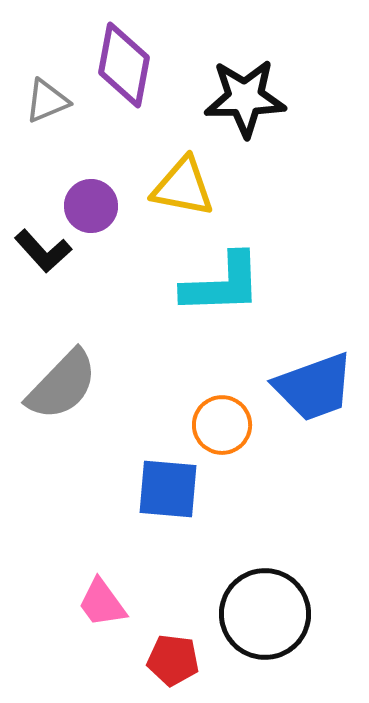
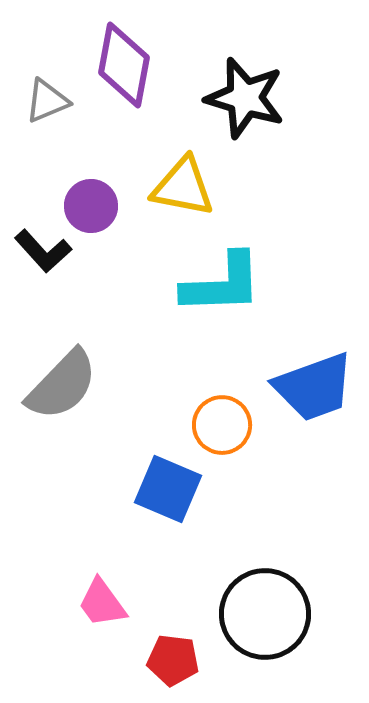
black star: rotated 18 degrees clockwise
blue square: rotated 18 degrees clockwise
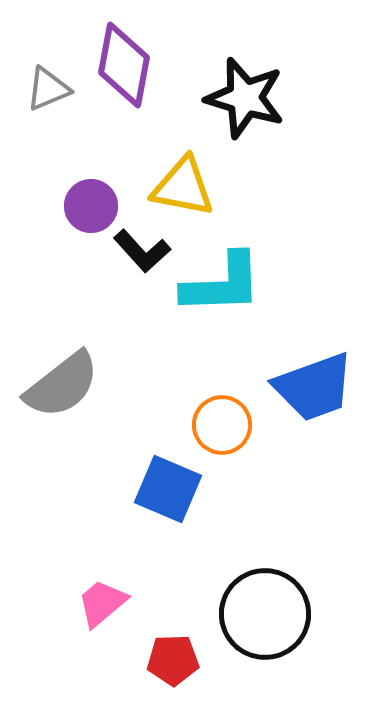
gray triangle: moved 1 px right, 12 px up
black L-shape: moved 99 px right
gray semicircle: rotated 8 degrees clockwise
pink trapezoid: rotated 86 degrees clockwise
red pentagon: rotated 9 degrees counterclockwise
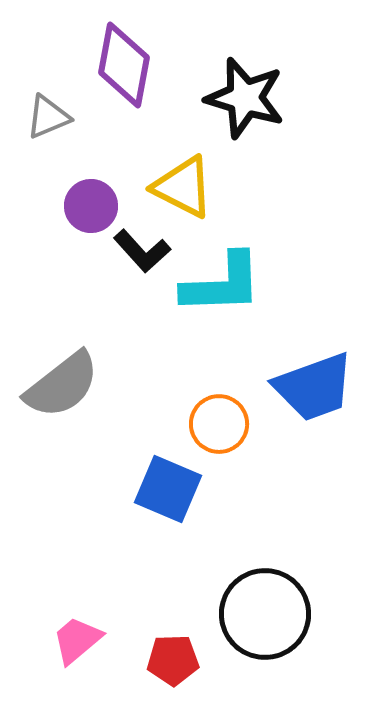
gray triangle: moved 28 px down
yellow triangle: rotated 16 degrees clockwise
orange circle: moved 3 px left, 1 px up
pink trapezoid: moved 25 px left, 37 px down
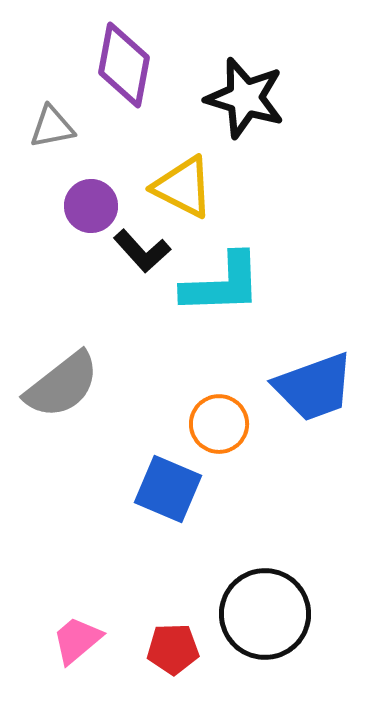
gray triangle: moved 4 px right, 10 px down; rotated 12 degrees clockwise
red pentagon: moved 11 px up
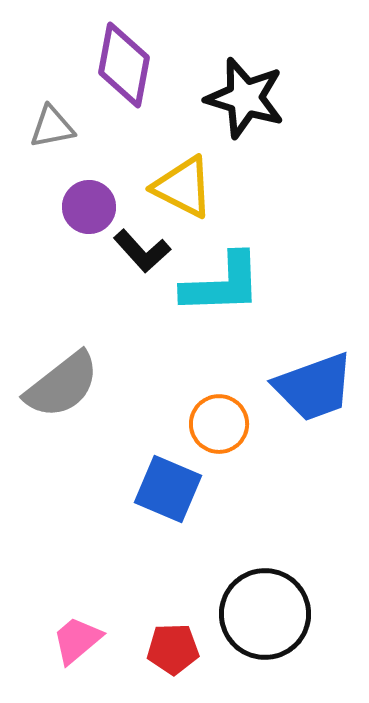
purple circle: moved 2 px left, 1 px down
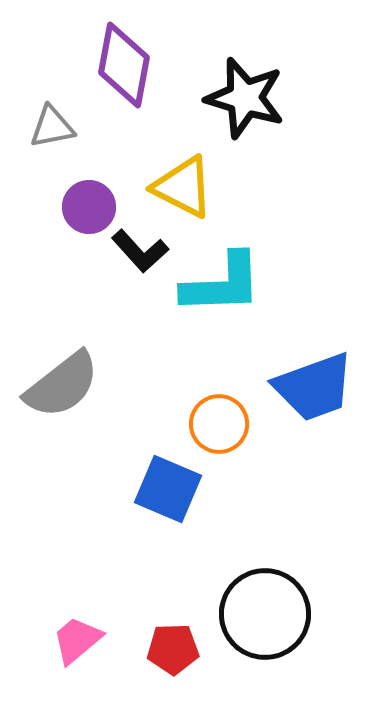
black L-shape: moved 2 px left
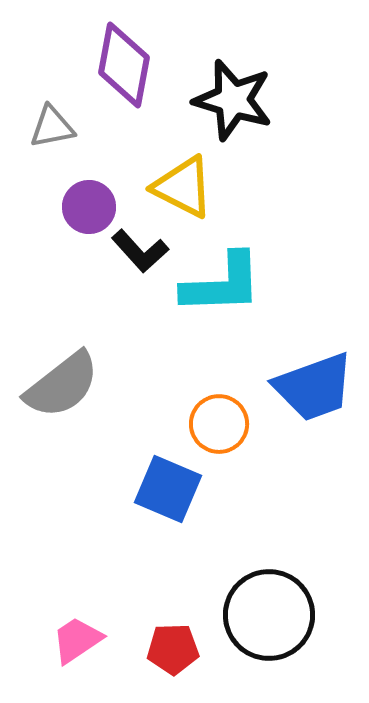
black star: moved 12 px left, 2 px down
black circle: moved 4 px right, 1 px down
pink trapezoid: rotated 6 degrees clockwise
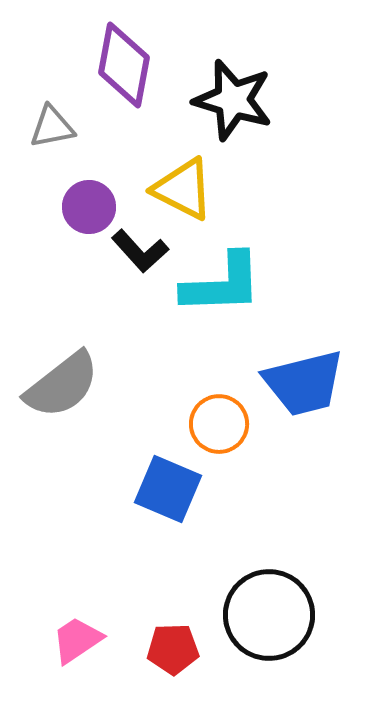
yellow triangle: moved 2 px down
blue trapezoid: moved 10 px left, 4 px up; rotated 6 degrees clockwise
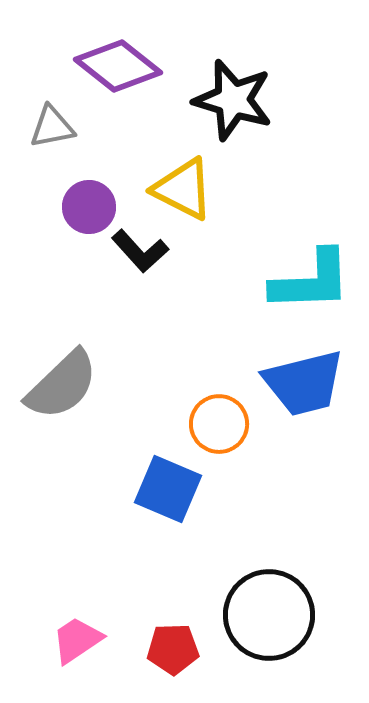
purple diamond: moved 6 px left, 1 px down; rotated 62 degrees counterclockwise
cyan L-shape: moved 89 px right, 3 px up
gray semicircle: rotated 6 degrees counterclockwise
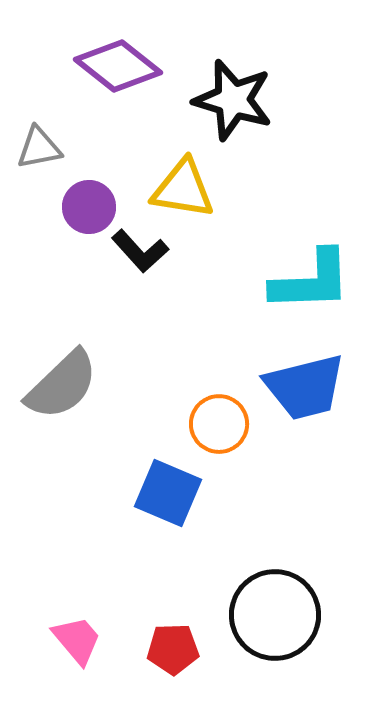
gray triangle: moved 13 px left, 21 px down
yellow triangle: rotated 18 degrees counterclockwise
blue trapezoid: moved 1 px right, 4 px down
blue square: moved 4 px down
black circle: moved 6 px right
pink trapezoid: rotated 84 degrees clockwise
